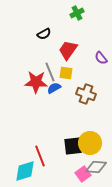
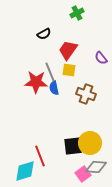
yellow square: moved 3 px right, 3 px up
blue semicircle: rotated 72 degrees counterclockwise
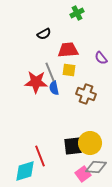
red trapezoid: rotated 50 degrees clockwise
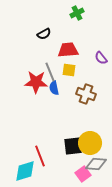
gray diamond: moved 3 px up
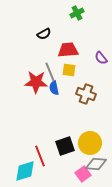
black square: moved 8 px left; rotated 12 degrees counterclockwise
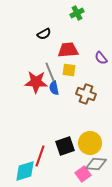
red line: rotated 40 degrees clockwise
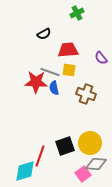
gray line: rotated 48 degrees counterclockwise
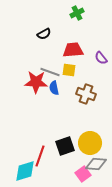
red trapezoid: moved 5 px right
